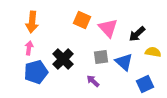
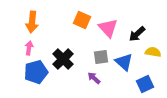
purple arrow: moved 1 px right, 3 px up
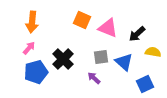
pink triangle: rotated 25 degrees counterclockwise
pink arrow: rotated 32 degrees clockwise
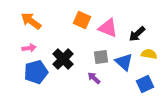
orange arrow: moved 1 px left, 1 px up; rotated 120 degrees clockwise
pink arrow: rotated 40 degrees clockwise
yellow semicircle: moved 4 px left, 2 px down
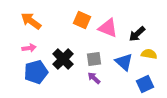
gray square: moved 7 px left, 2 px down
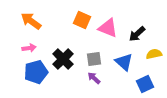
yellow semicircle: moved 5 px right; rotated 21 degrees counterclockwise
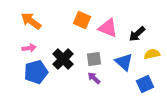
yellow semicircle: moved 2 px left
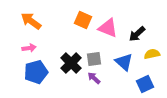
orange square: moved 1 px right
black cross: moved 8 px right, 4 px down
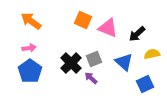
gray square: rotated 14 degrees counterclockwise
blue pentagon: moved 6 px left, 1 px up; rotated 20 degrees counterclockwise
purple arrow: moved 3 px left
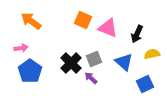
black arrow: rotated 24 degrees counterclockwise
pink arrow: moved 8 px left
